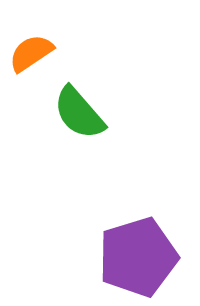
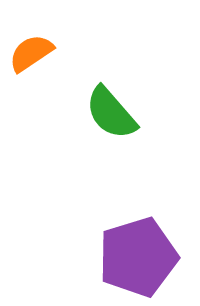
green semicircle: moved 32 px right
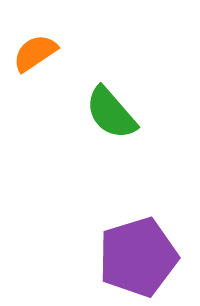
orange semicircle: moved 4 px right
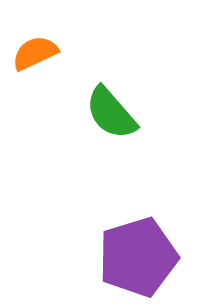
orange semicircle: rotated 9 degrees clockwise
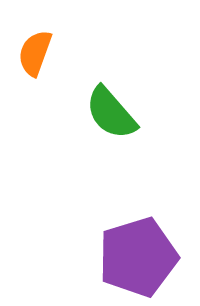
orange semicircle: rotated 45 degrees counterclockwise
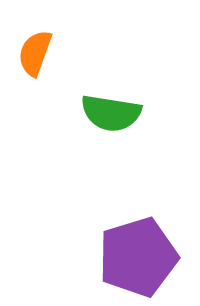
green semicircle: rotated 40 degrees counterclockwise
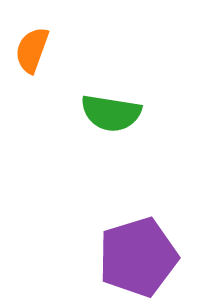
orange semicircle: moved 3 px left, 3 px up
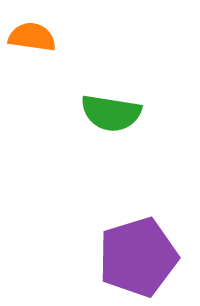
orange semicircle: moved 13 px up; rotated 78 degrees clockwise
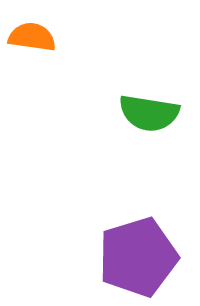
green semicircle: moved 38 px right
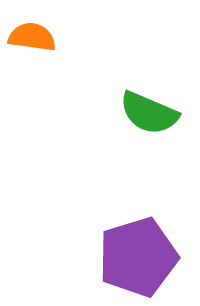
green semicircle: rotated 14 degrees clockwise
